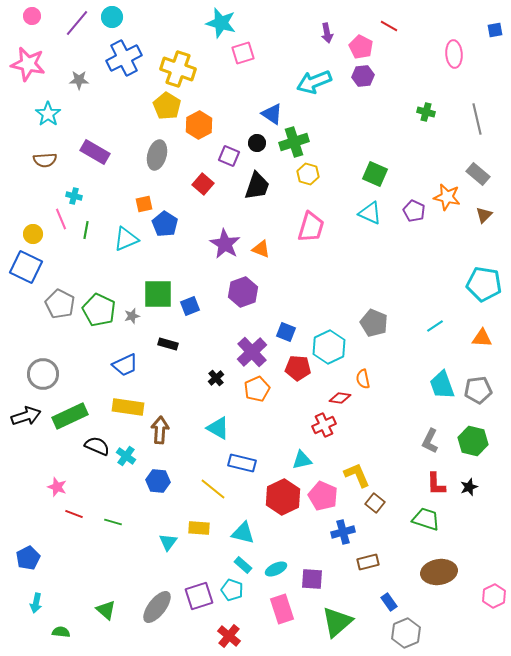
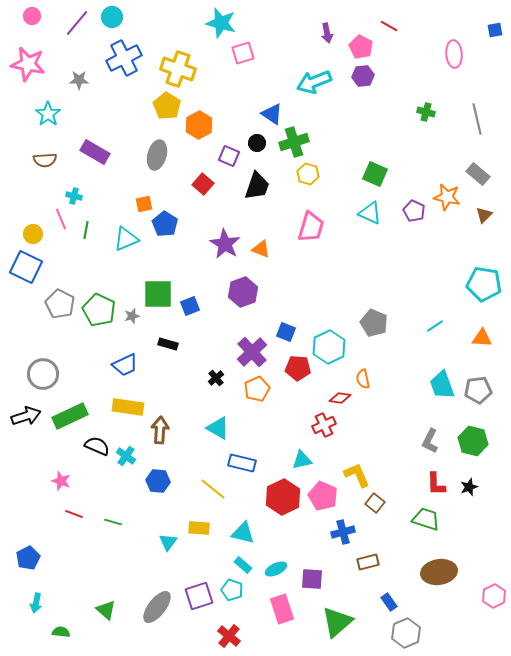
pink star at (57, 487): moved 4 px right, 6 px up
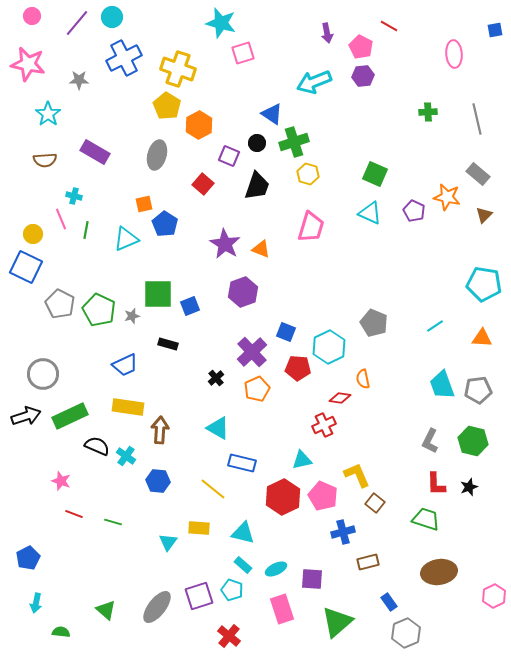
green cross at (426, 112): moved 2 px right; rotated 18 degrees counterclockwise
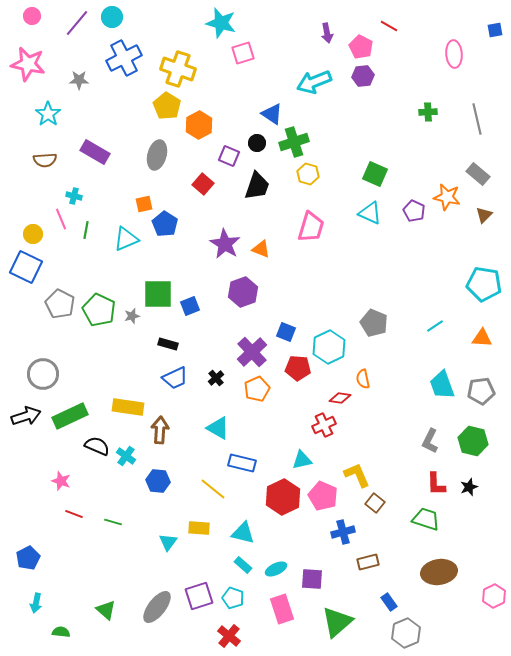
blue trapezoid at (125, 365): moved 50 px right, 13 px down
gray pentagon at (478, 390): moved 3 px right, 1 px down
cyan pentagon at (232, 590): moved 1 px right, 8 px down
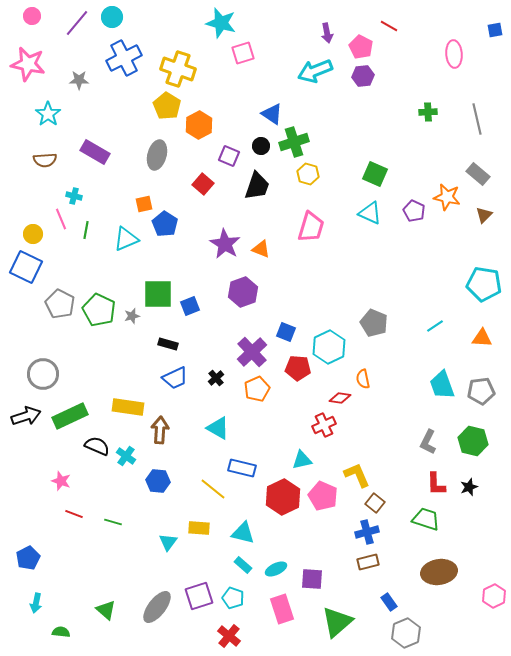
cyan arrow at (314, 82): moved 1 px right, 11 px up
black circle at (257, 143): moved 4 px right, 3 px down
gray L-shape at (430, 441): moved 2 px left, 1 px down
blue rectangle at (242, 463): moved 5 px down
blue cross at (343, 532): moved 24 px right
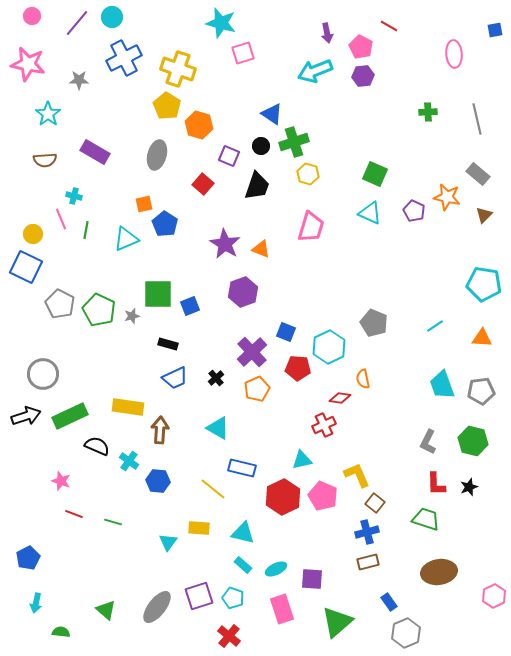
orange hexagon at (199, 125): rotated 16 degrees counterclockwise
cyan cross at (126, 456): moved 3 px right, 5 px down
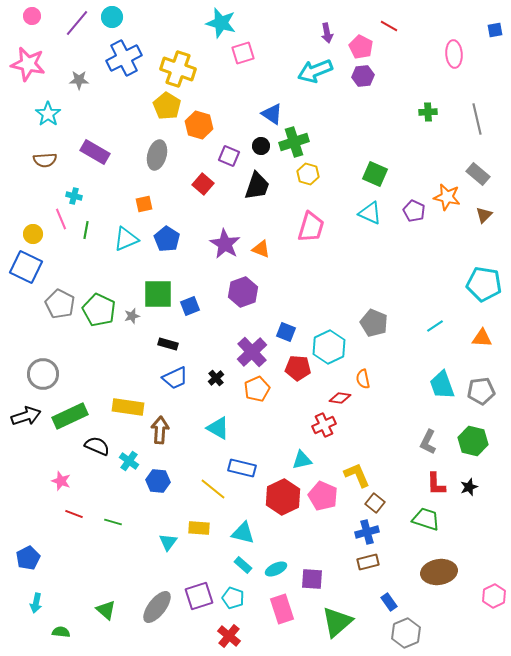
blue pentagon at (165, 224): moved 2 px right, 15 px down
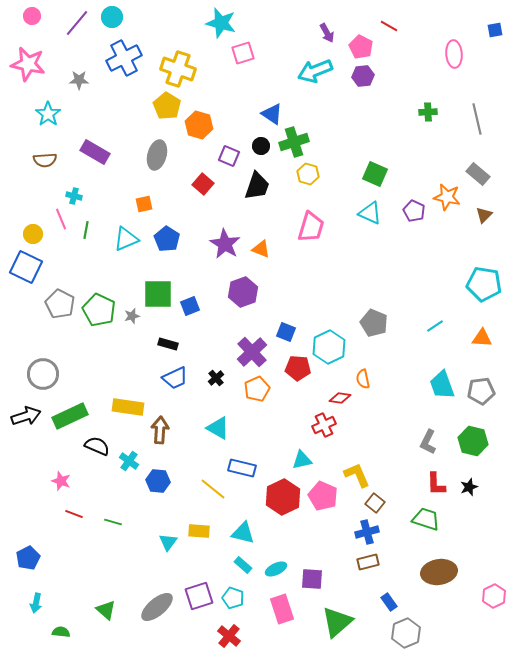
purple arrow at (327, 33): rotated 18 degrees counterclockwise
yellow rectangle at (199, 528): moved 3 px down
gray ellipse at (157, 607): rotated 12 degrees clockwise
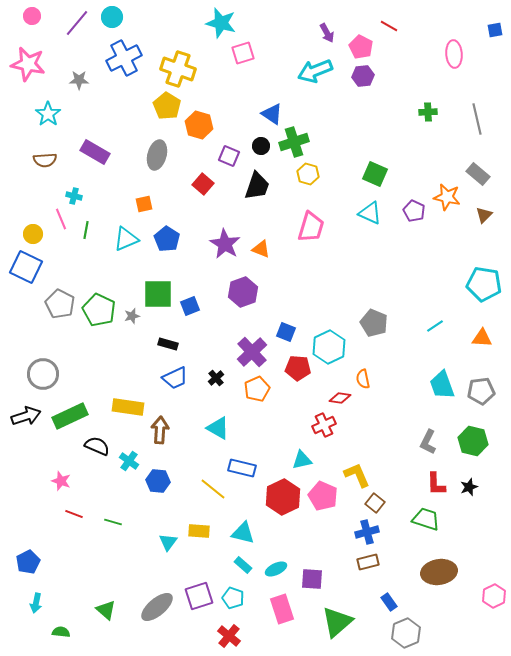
blue pentagon at (28, 558): moved 4 px down
